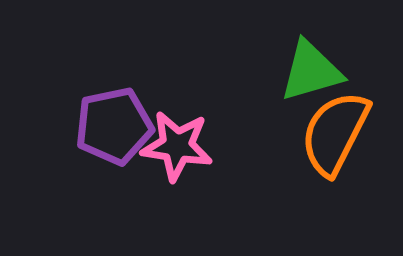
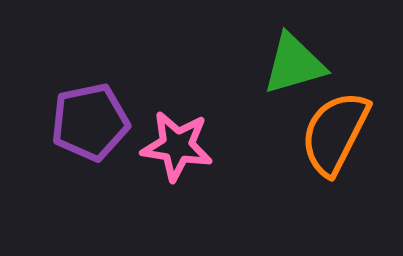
green triangle: moved 17 px left, 7 px up
purple pentagon: moved 24 px left, 4 px up
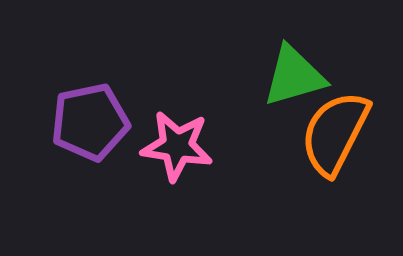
green triangle: moved 12 px down
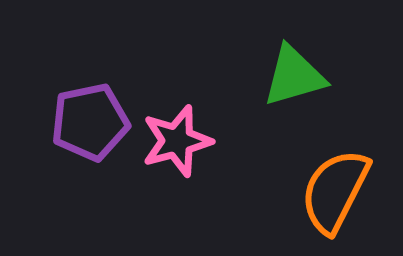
orange semicircle: moved 58 px down
pink star: moved 5 px up; rotated 24 degrees counterclockwise
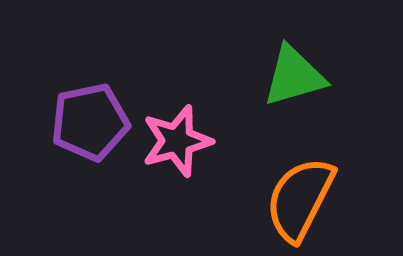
orange semicircle: moved 35 px left, 8 px down
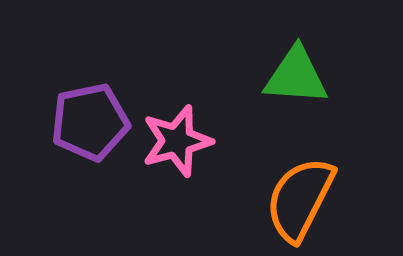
green triangle: moved 2 px right; rotated 20 degrees clockwise
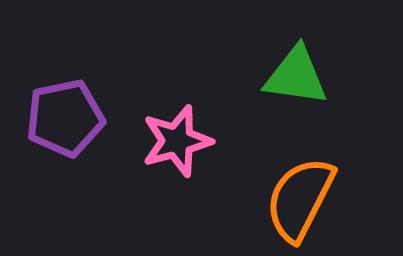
green triangle: rotated 4 degrees clockwise
purple pentagon: moved 25 px left, 4 px up
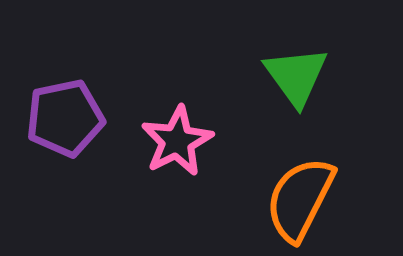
green triangle: rotated 46 degrees clockwise
pink star: rotated 12 degrees counterclockwise
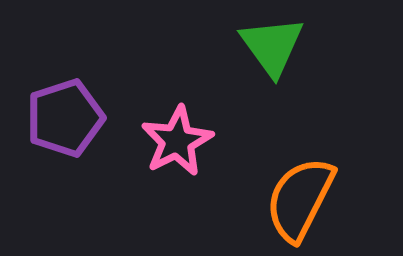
green triangle: moved 24 px left, 30 px up
purple pentagon: rotated 6 degrees counterclockwise
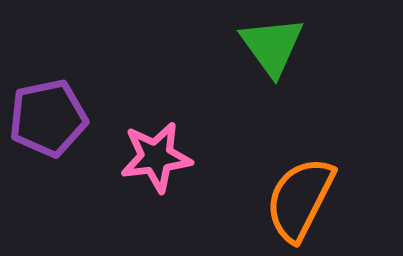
purple pentagon: moved 17 px left; rotated 6 degrees clockwise
pink star: moved 21 px left, 16 px down; rotated 20 degrees clockwise
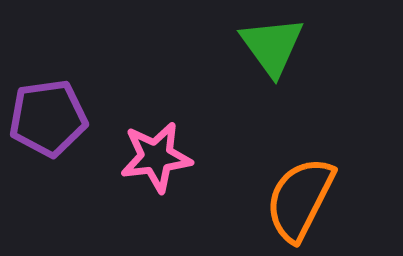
purple pentagon: rotated 4 degrees clockwise
